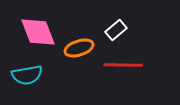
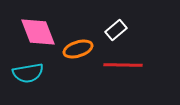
orange ellipse: moved 1 px left, 1 px down
cyan semicircle: moved 1 px right, 2 px up
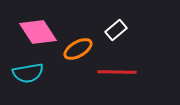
pink diamond: rotated 12 degrees counterclockwise
orange ellipse: rotated 12 degrees counterclockwise
red line: moved 6 px left, 7 px down
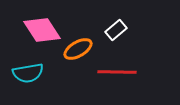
pink diamond: moved 4 px right, 2 px up
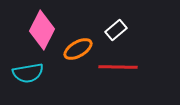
pink diamond: rotated 60 degrees clockwise
red line: moved 1 px right, 5 px up
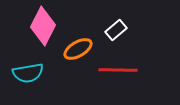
pink diamond: moved 1 px right, 4 px up
red line: moved 3 px down
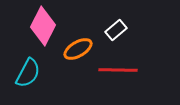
cyan semicircle: rotated 52 degrees counterclockwise
